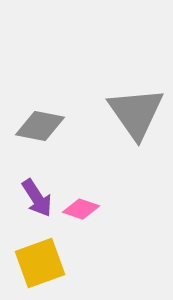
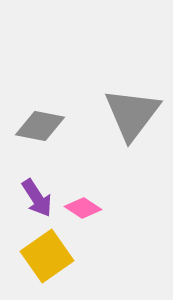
gray triangle: moved 4 px left, 1 px down; rotated 12 degrees clockwise
pink diamond: moved 2 px right, 1 px up; rotated 15 degrees clockwise
yellow square: moved 7 px right, 7 px up; rotated 15 degrees counterclockwise
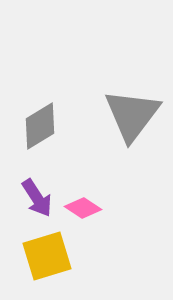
gray triangle: moved 1 px down
gray diamond: rotated 42 degrees counterclockwise
yellow square: rotated 18 degrees clockwise
